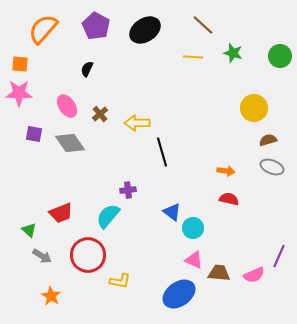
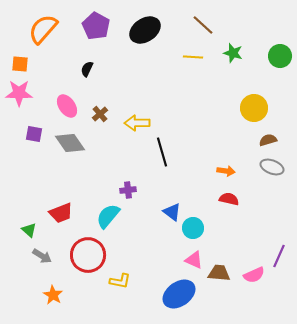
orange star: moved 2 px right, 1 px up
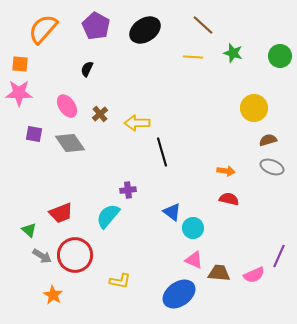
red circle: moved 13 px left
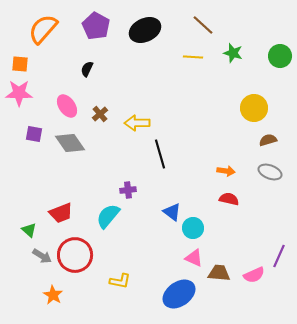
black ellipse: rotated 8 degrees clockwise
black line: moved 2 px left, 2 px down
gray ellipse: moved 2 px left, 5 px down
pink triangle: moved 2 px up
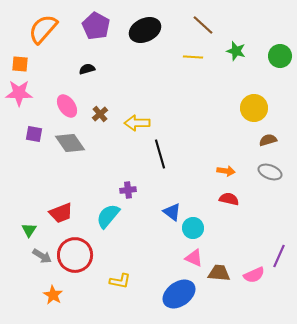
green star: moved 3 px right, 2 px up
black semicircle: rotated 49 degrees clockwise
green triangle: rotated 21 degrees clockwise
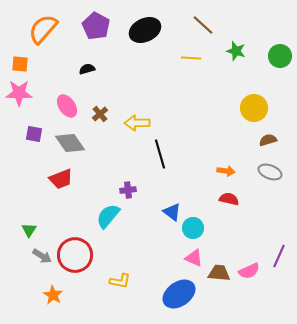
yellow line: moved 2 px left, 1 px down
red trapezoid: moved 34 px up
pink semicircle: moved 5 px left, 4 px up
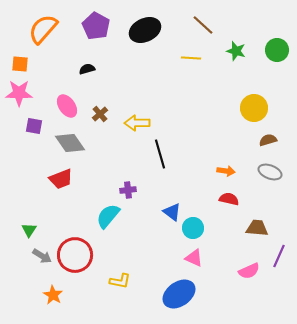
green circle: moved 3 px left, 6 px up
purple square: moved 8 px up
brown trapezoid: moved 38 px right, 45 px up
